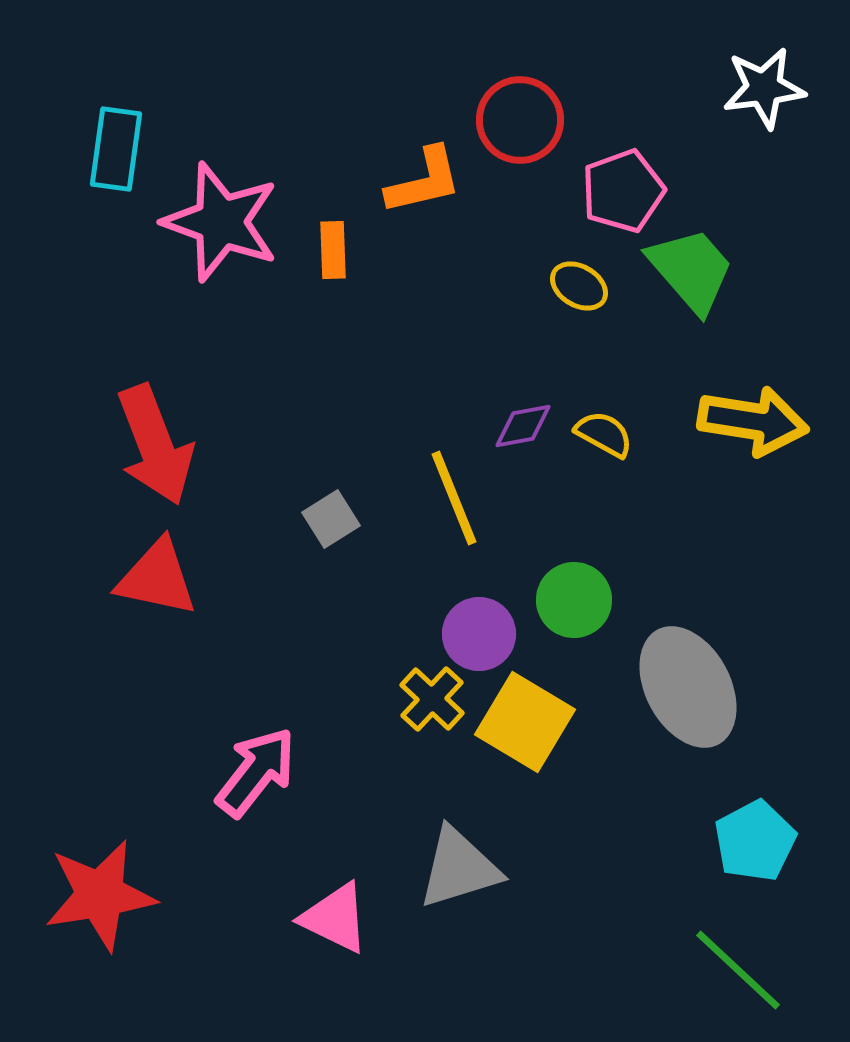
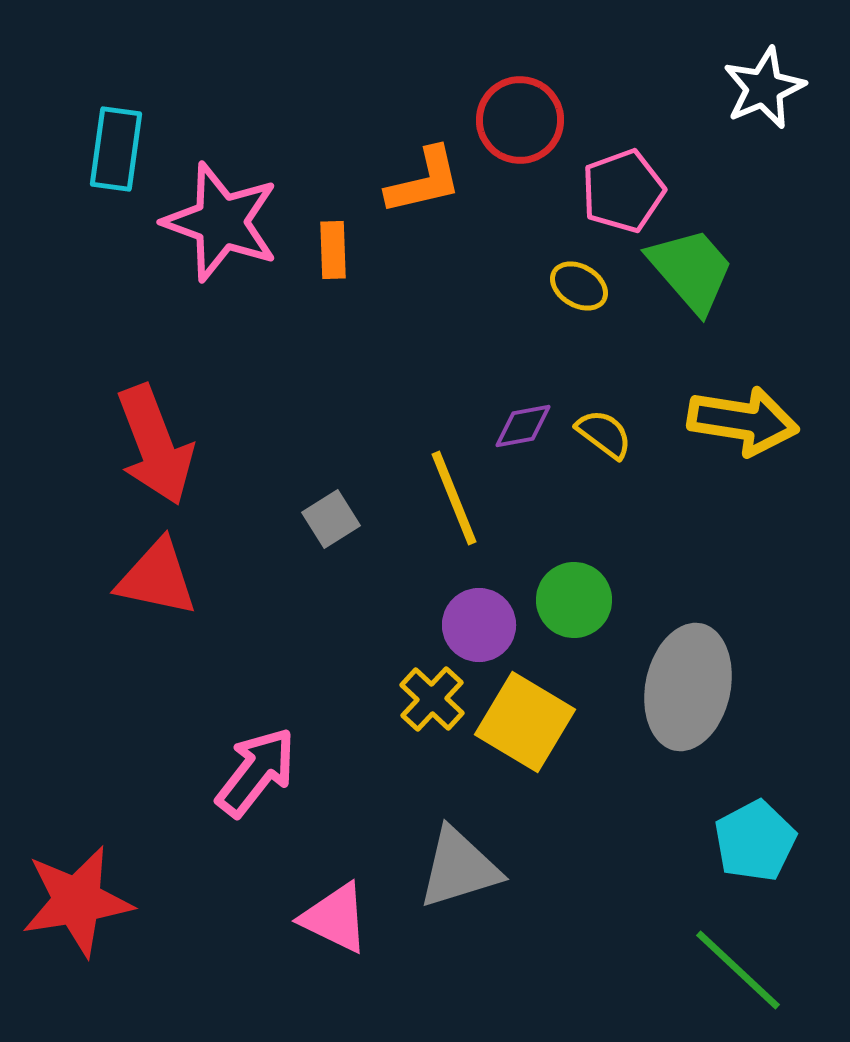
white star: rotated 16 degrees counterclockwise
yellow arrow: moved 10 px left
yellow semicircle: rotated 8 degrees clockwise
purple circle: moved 9 px up
gray ellipse: rotated 40 degrees clockwise
red star: moved 23 px left, 6 px down
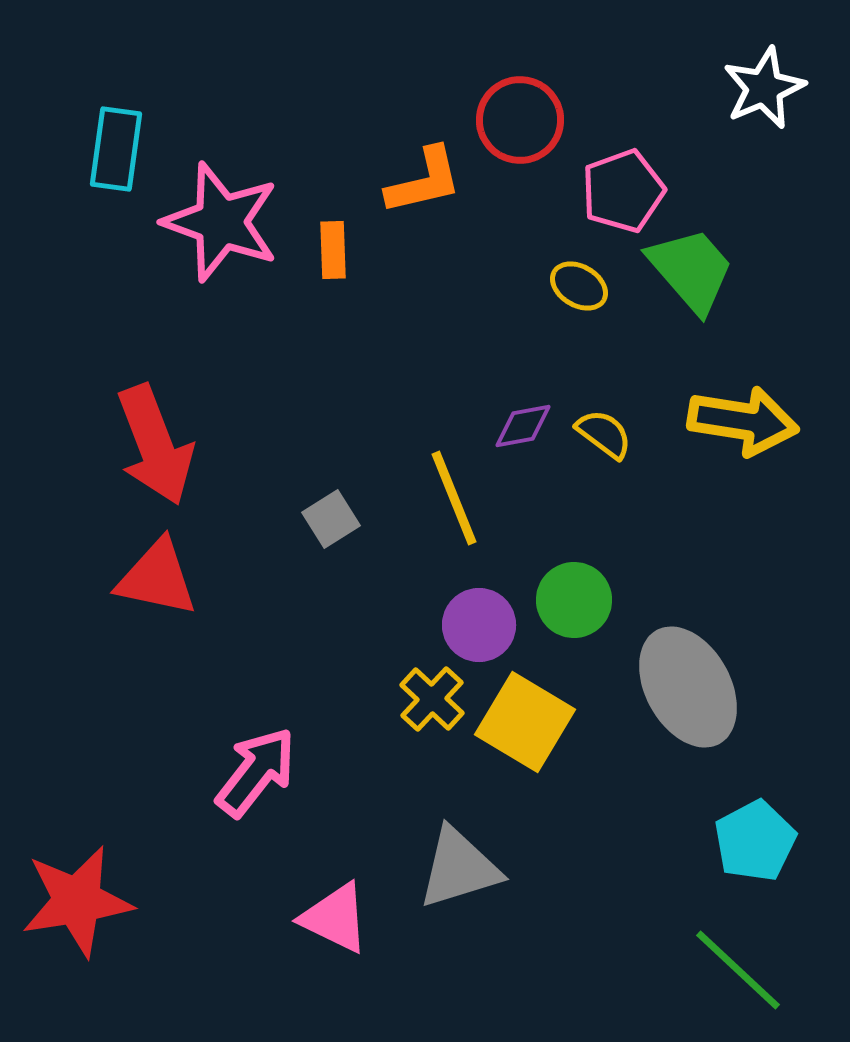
gray ellipse: rotated 41 degrees counterclockwise
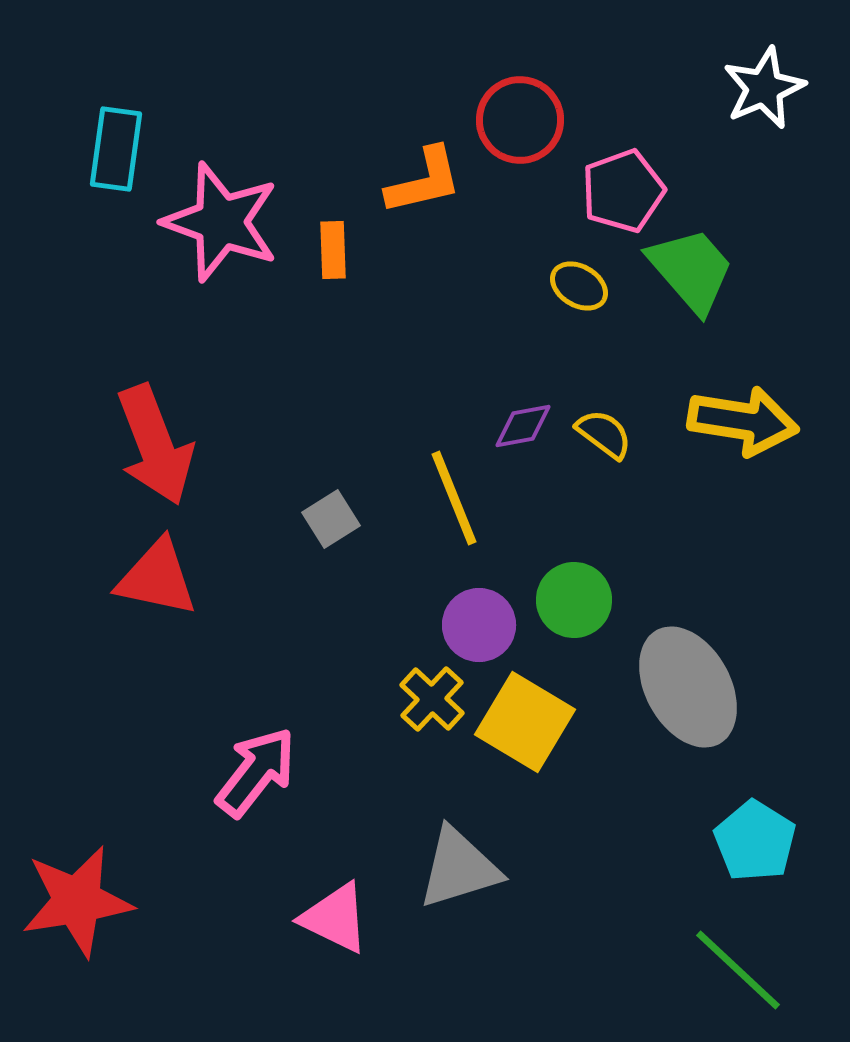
cyan pentagon: rotated 12 degrees counterclockwise
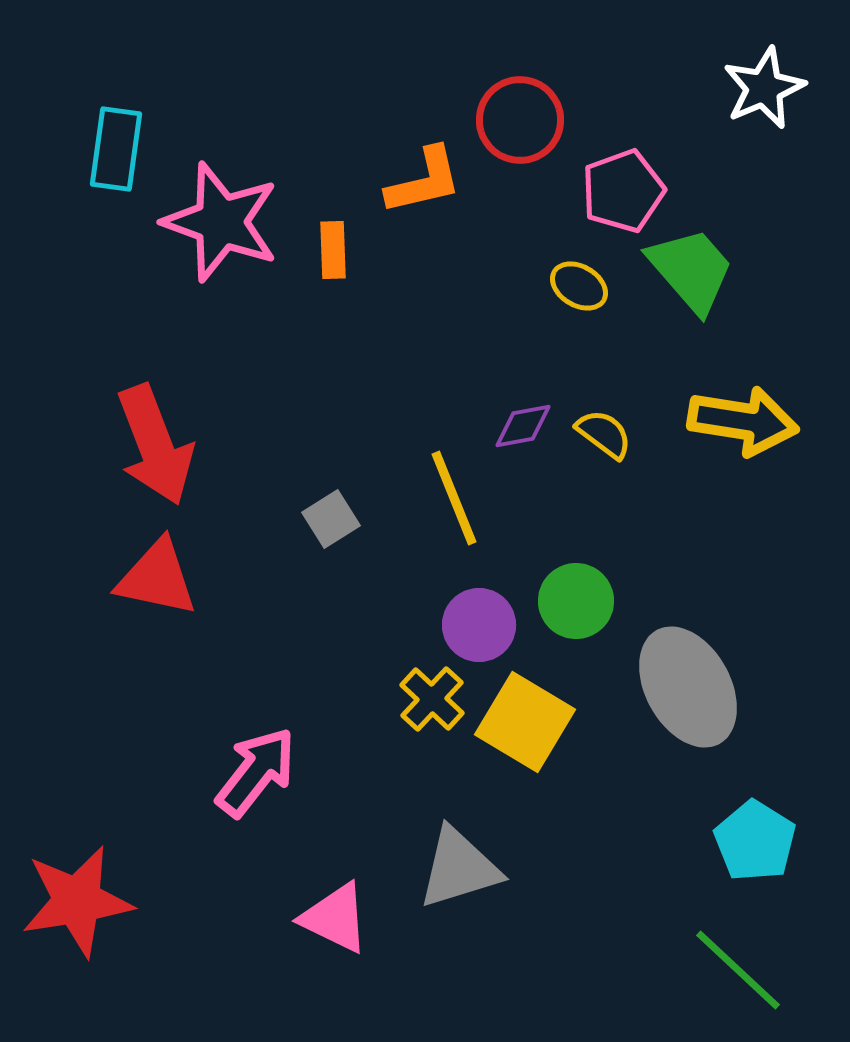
green circle: moved 2 px right, 1 px down
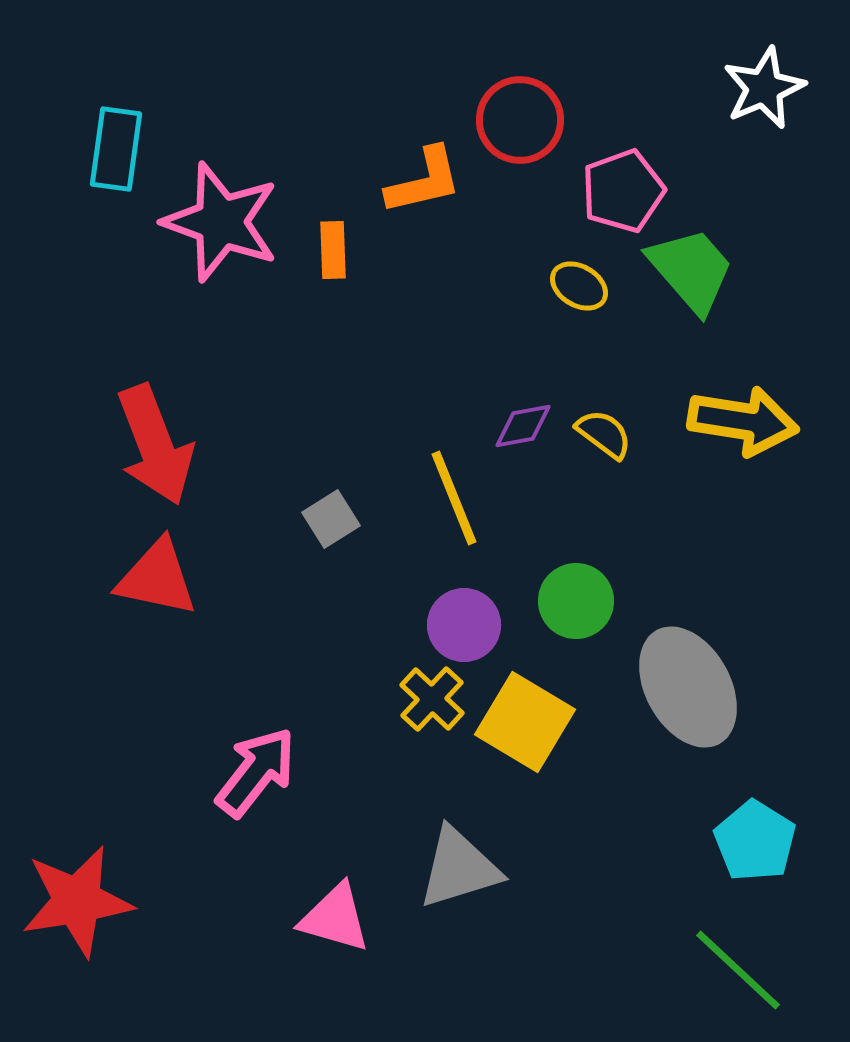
purple circle: moved 15 px left
pink triangle: rotated 10 degrees counterclockwise
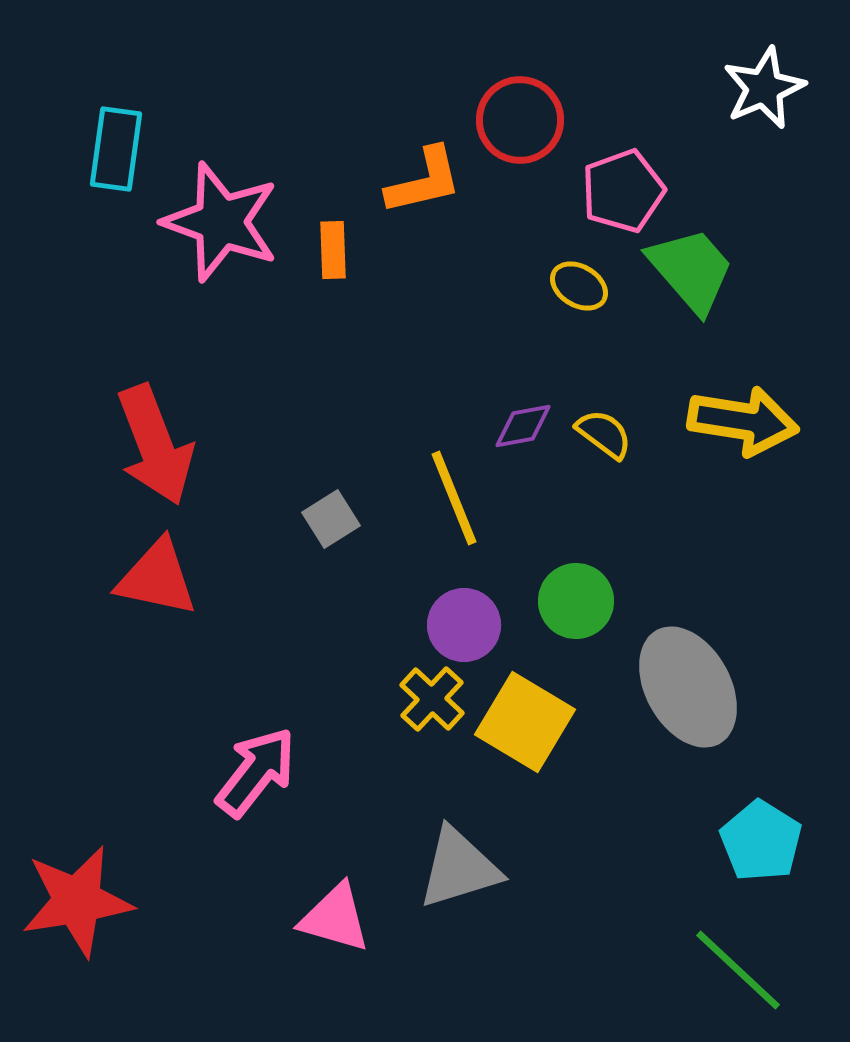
cyan pentagon: moved 6 px right
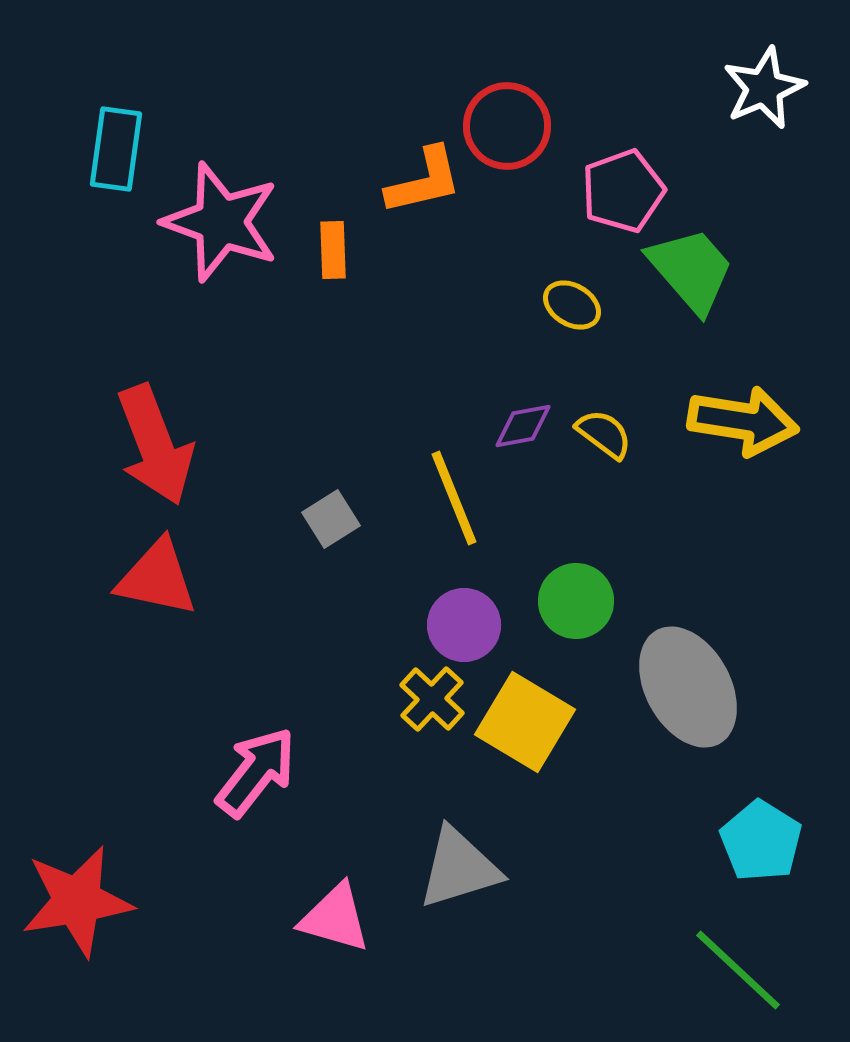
red circle: moved 13 px left, 6 px down
yellow ellipse: moved 7 px left, 19 px down
